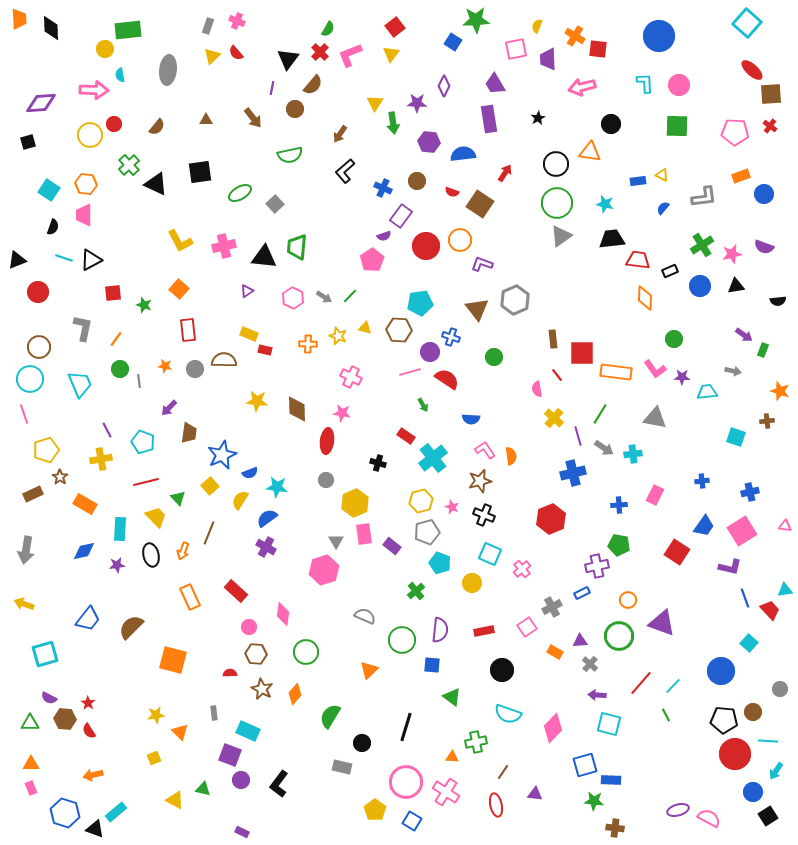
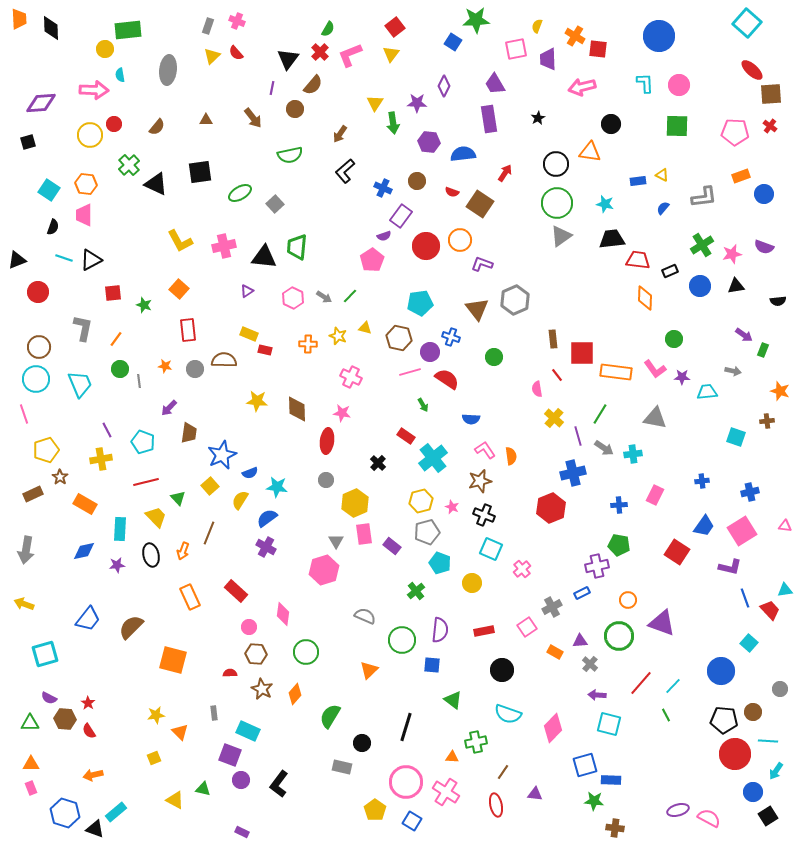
brown hexagon at (399, 330): moved 8 px down; rotated 10 degrees clockwise
cyan circle at (30, 379): moved 6 px right
black cross at (378, 463): rotated 28 degrees clockwise
red hexagon at (551, 519): moved 11 px up
cyan square at (490, 554): moved 1 px right, 5 px up
green triangle at (452, 697): moved 1 px right, 3 px down
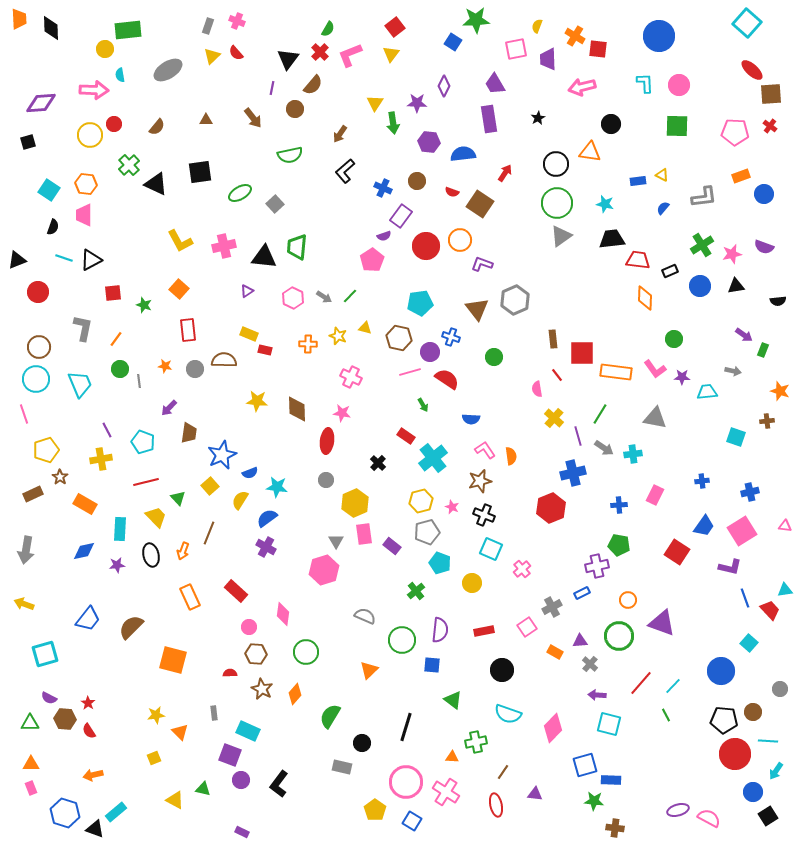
gray ellipse at (168, 70): rotated 52 degrees clockwise
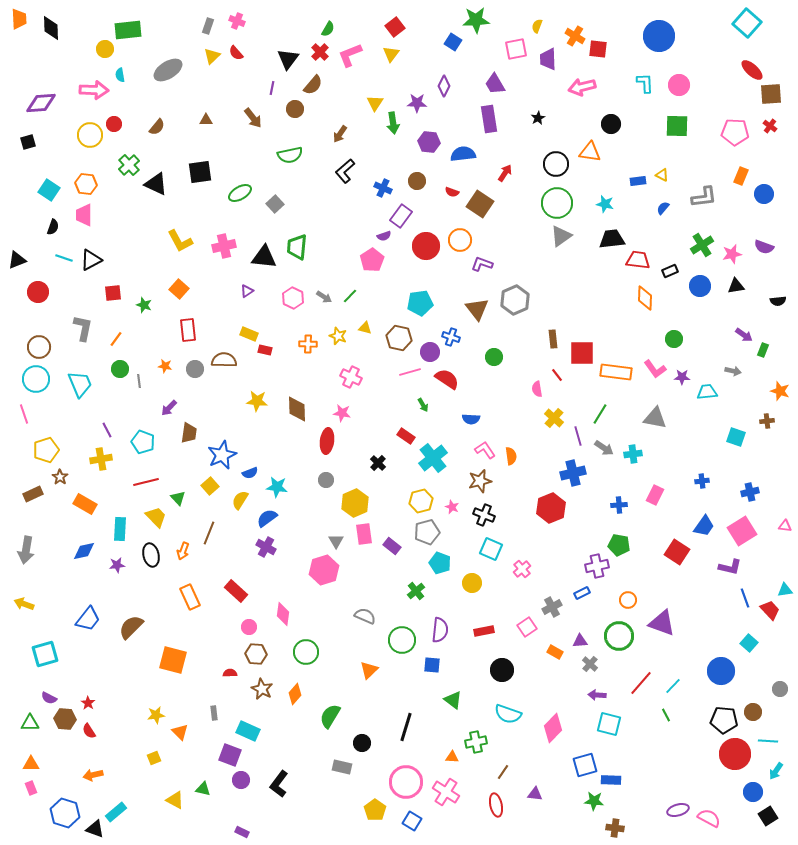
orange rectangle at (741, 176): rotated 48 degrees counterclockwise
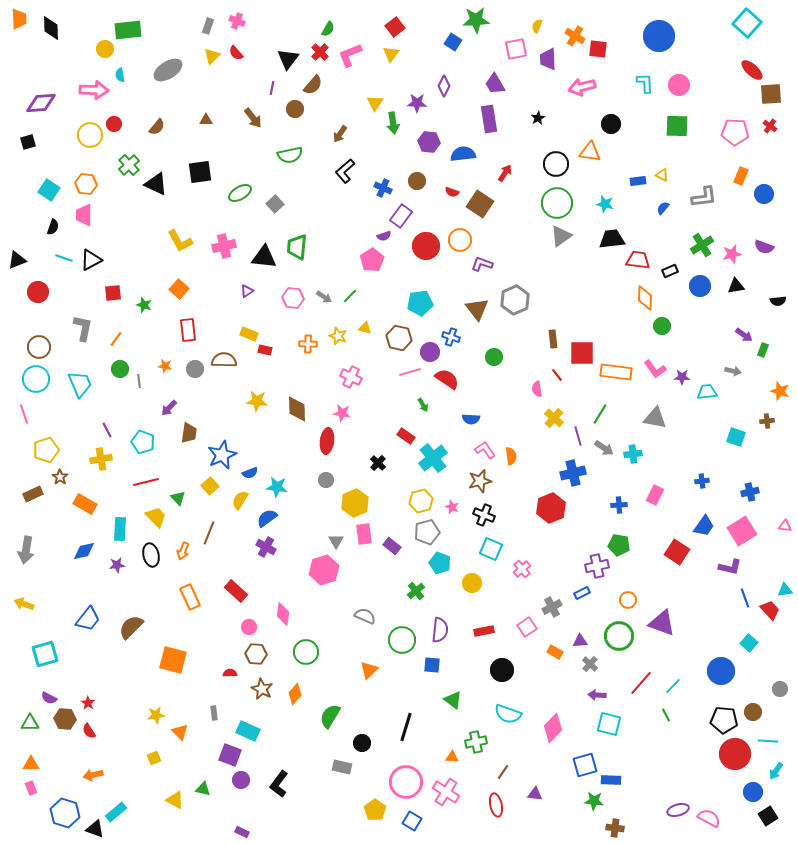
pink hexagon at (293, 298): rotated 20 degrees counterclockwise
green circle at (674, 339): moved 12 px left, 13 px up
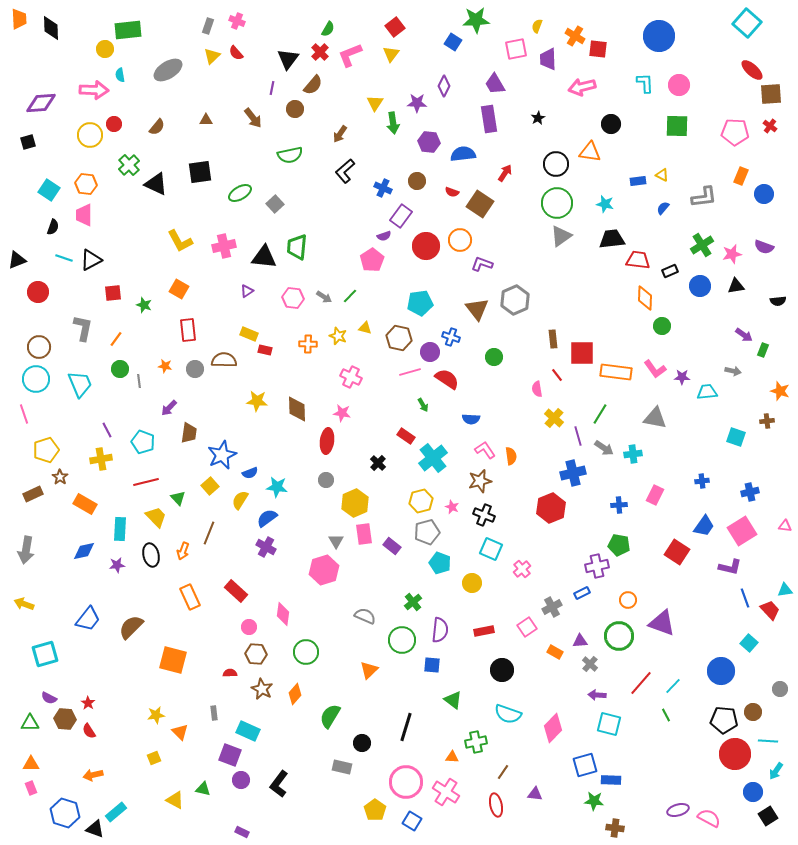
orange square at (179, 289): rotated 12 degrees counterclockwise
green cross at (416, 591): moved 3 px left, 11 px down
